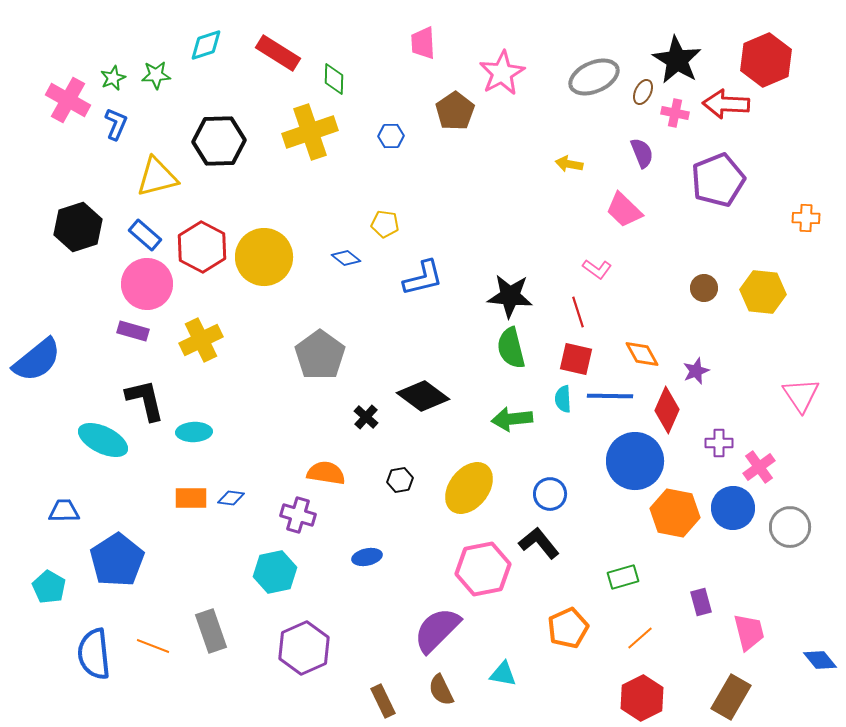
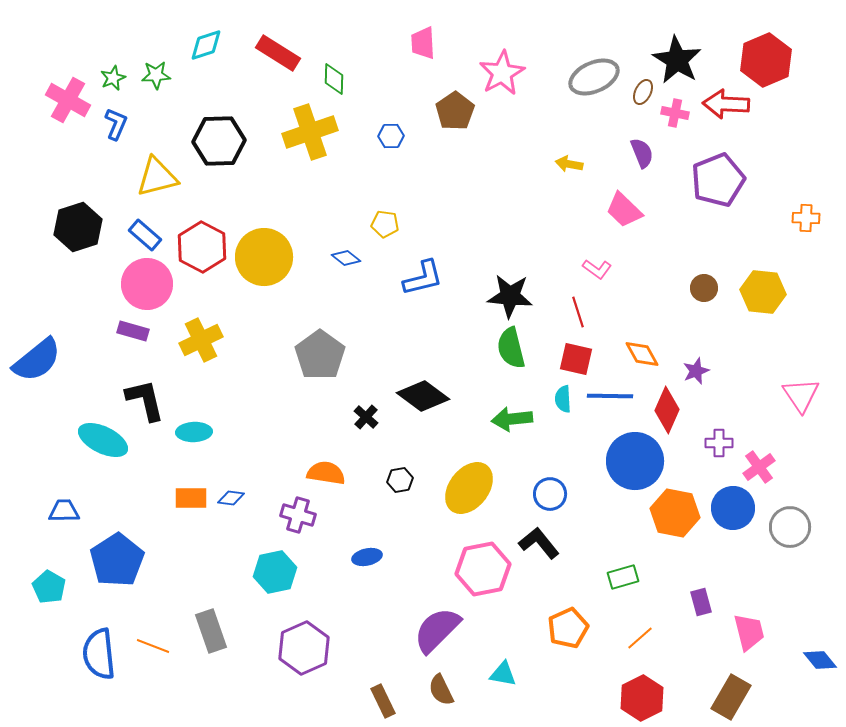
blue semicircle at (94, 654): moved 5 px right
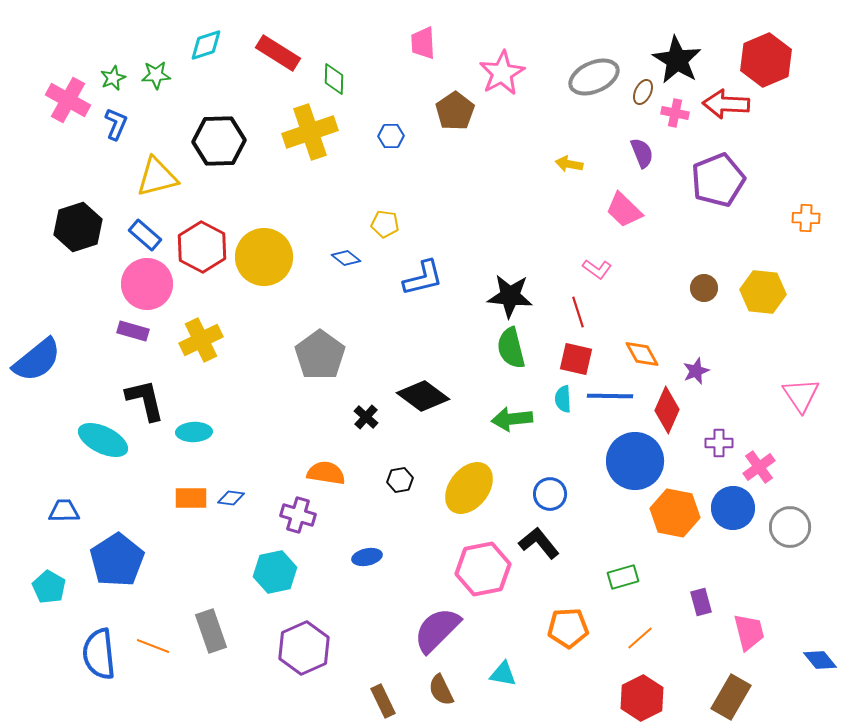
orange pentagon at (568, 628): rotated 21 degrees clockwise
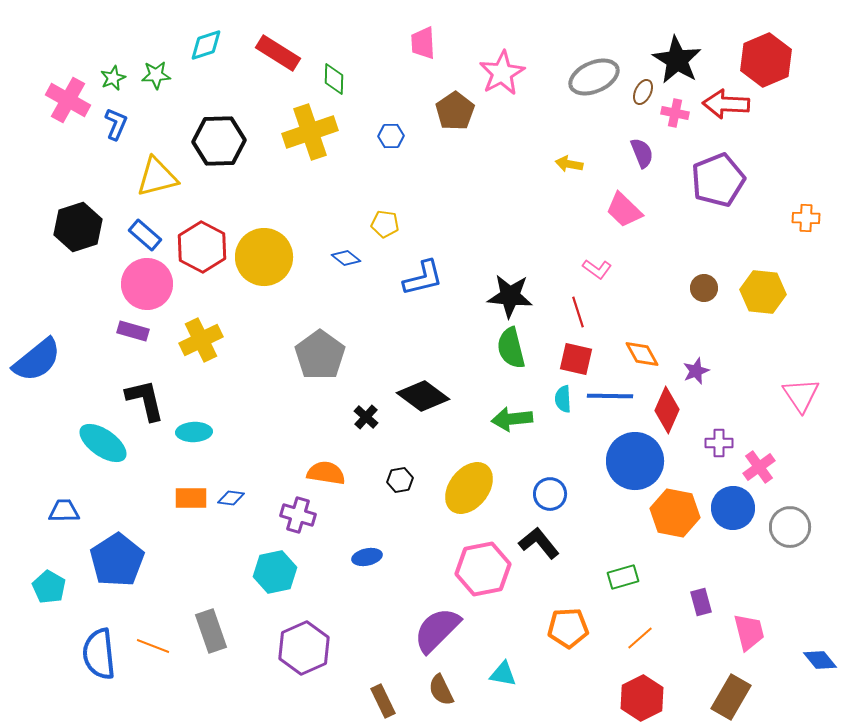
cyan ellipse at (103, 440): moved 3 px down; rotated 9 degrees clockwise
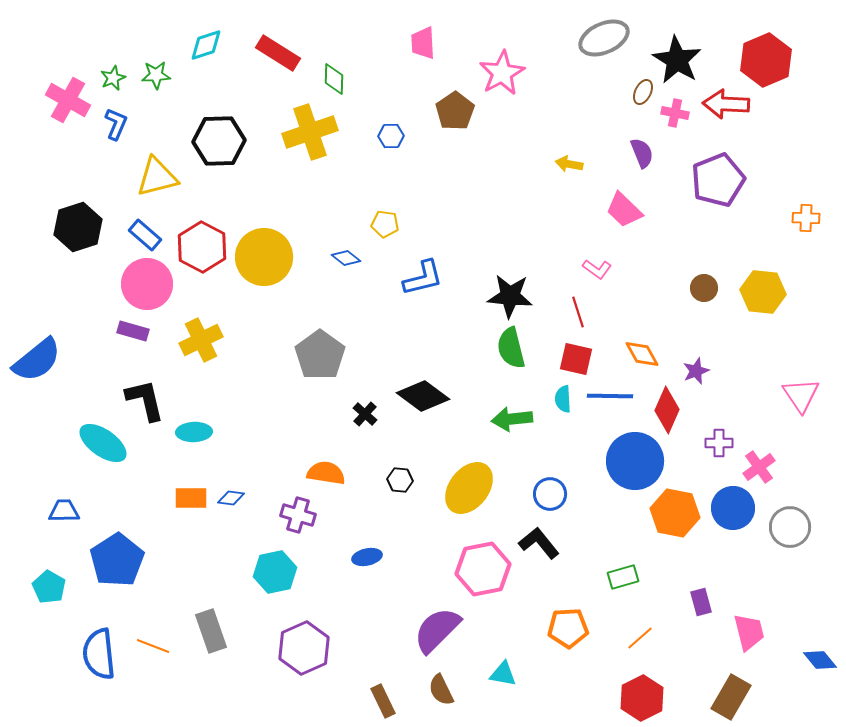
gray ellipse at (594, 77): moved 10 px right, 39 px up
black cross at (366, 417): moved 1 px left, 3 px up
black hexagon at (400, 480): rotated 15 degrees clockwise
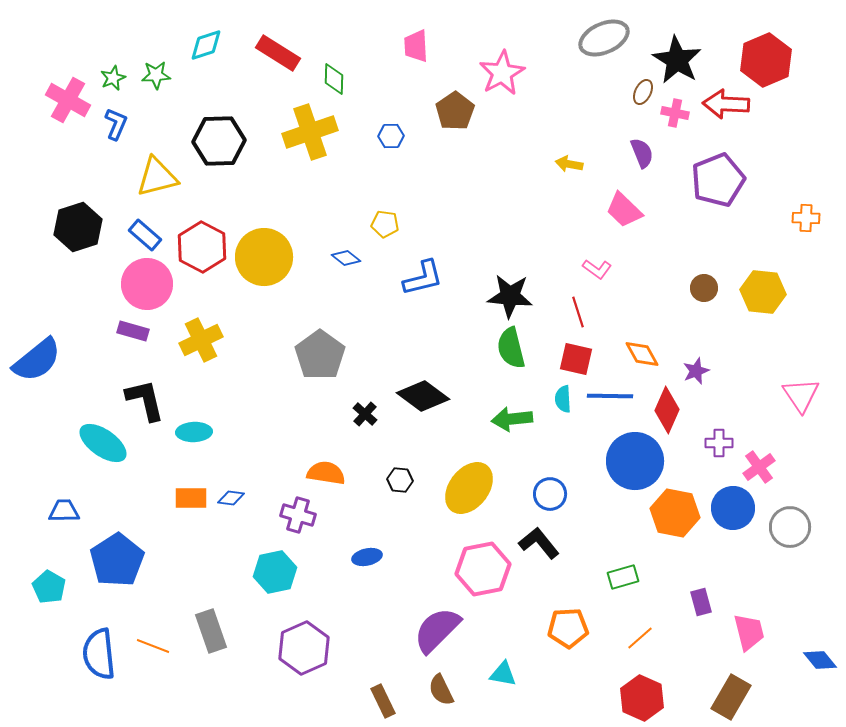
pink trapezoid at (423, 43): moved 7 px left, 3 px down
red hexagon at (642, 698): rotated 9 degrees counterclockwise
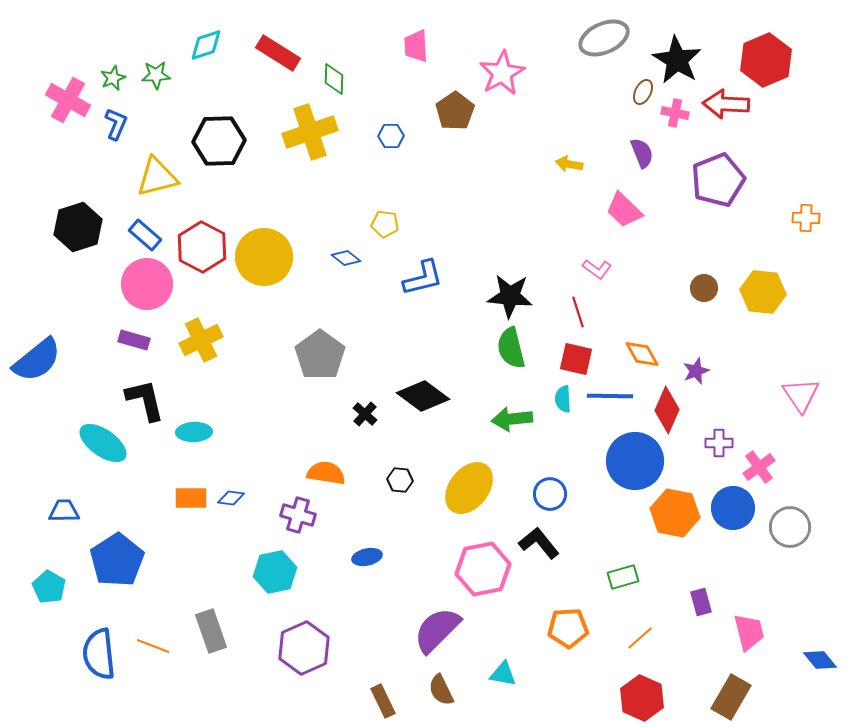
purple rectangle at (133, 331): moved 1 px right, 9 px down
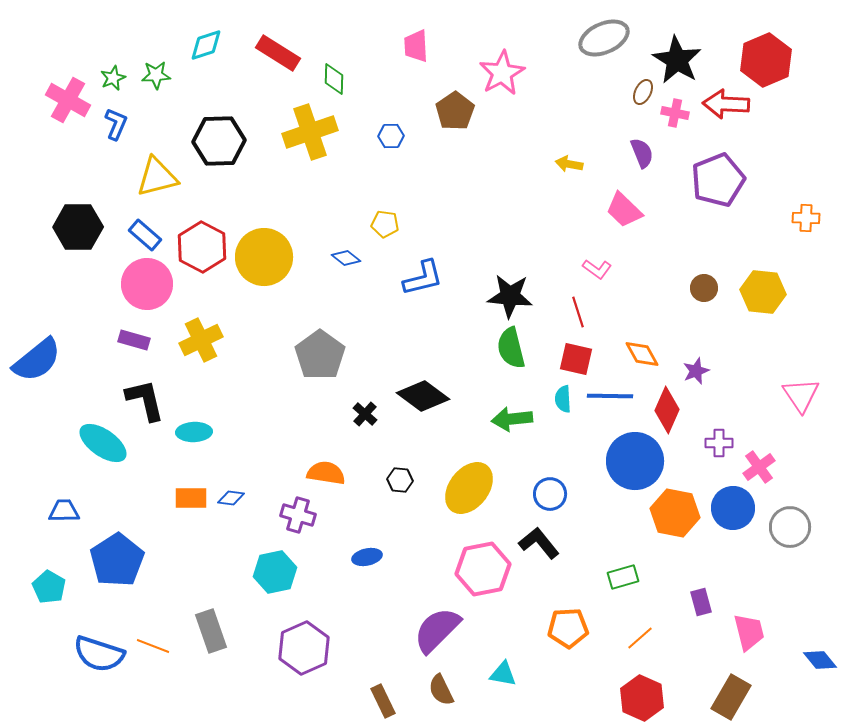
black hexagon at (78, 227): rotated 18 degrees clockwise
blue semicircle at (99, 654): rotated 66 degrees counterclockwise
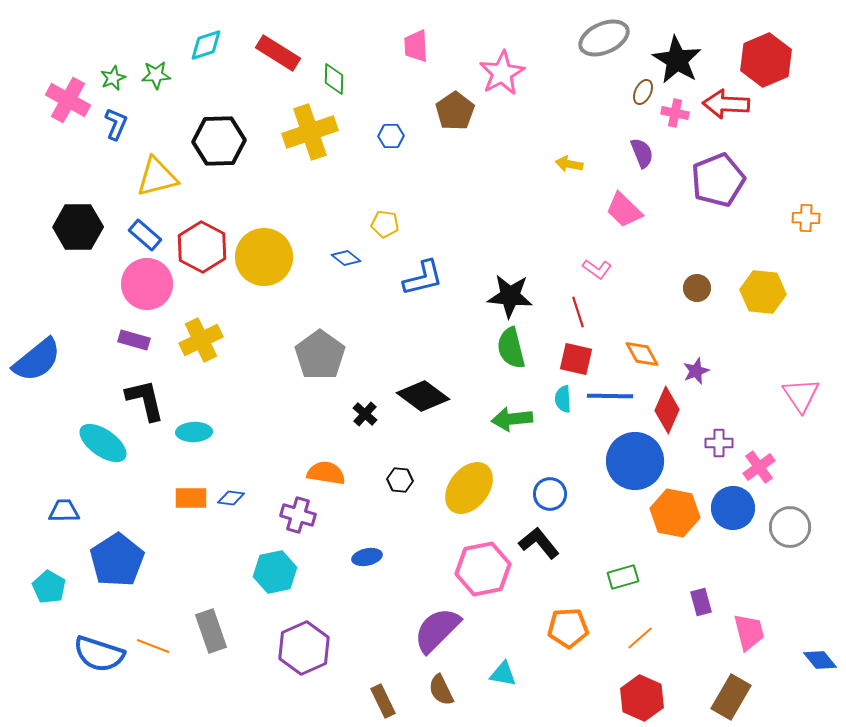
brown circle at (704, 288): moved 7 px left
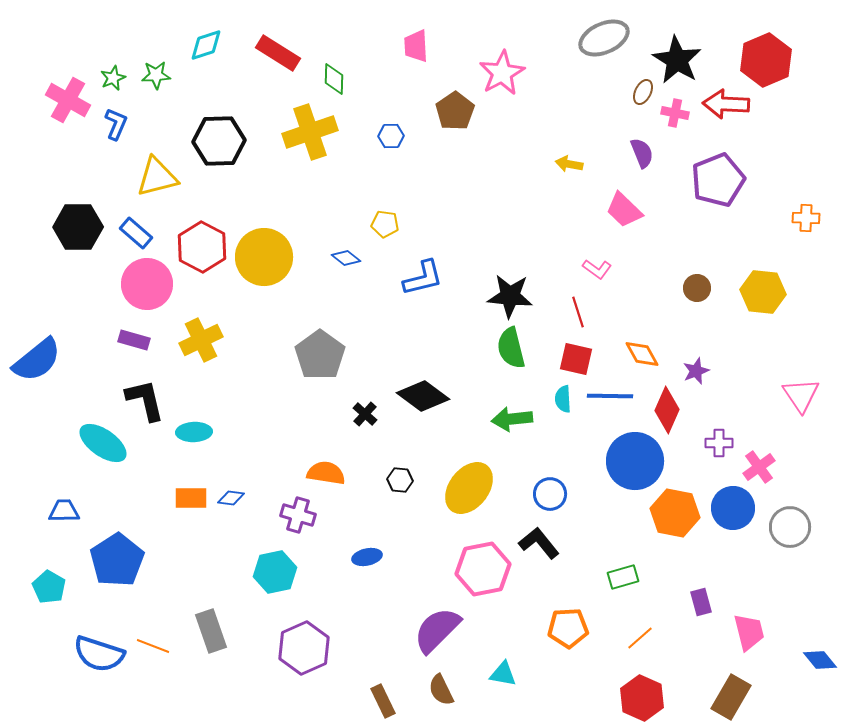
blue rectangle at (145, 235): moved 9 px left, 2 px up
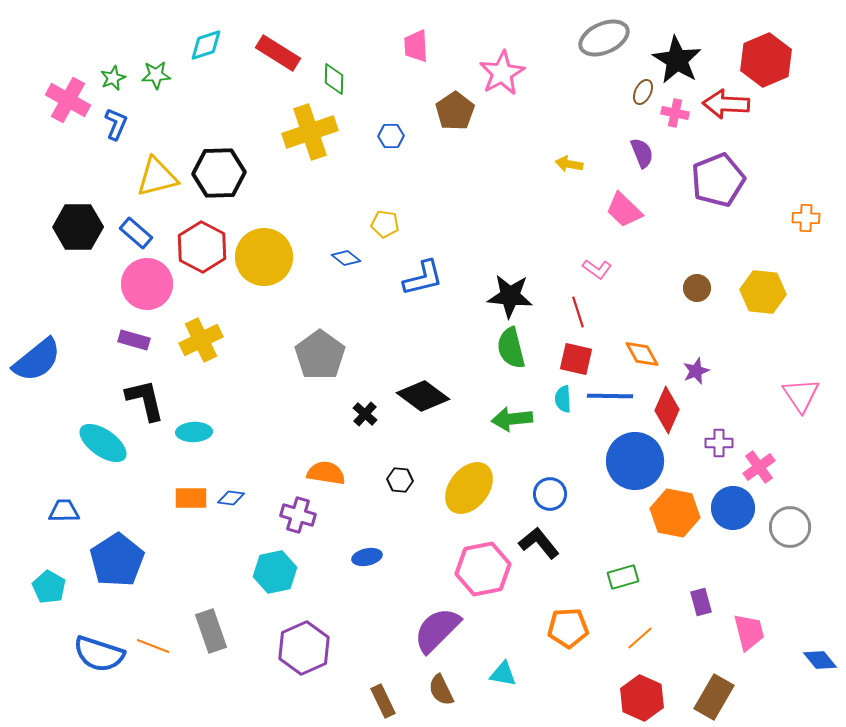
black hexagon at (219, 141): moved 32 px down
brown rectangle at (731, 697): moved 17 px left
